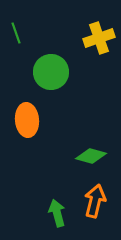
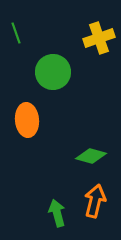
green circle: moved 2 px right
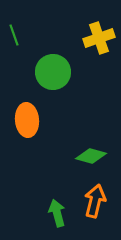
green line: moved 2 px left, 2 px down
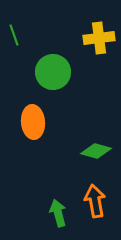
yellow cross: rotated 12 degrees clockwise
orange ellipse: moved 6 px right, 2 px down
green diamond: moved 5 px right, 5 px up
orange arrow: rotated 24 degrees counterclockwise
green arrow: moved 1 px right
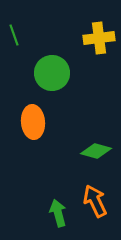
green circle: moved 1 px left, 1 px down
orange arrow: rotated 16 degrees counterclockwise
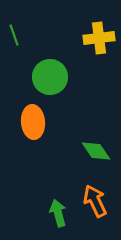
green circle: moved 2 px left, 4 px down
green diamond: rotated 40 degrees clockwise
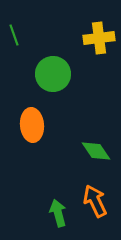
green circle: moved 3 px right, 3 px up
orange ellipse: moved 1 px left, 3 px down
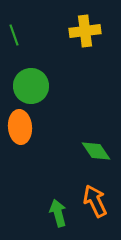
yellow cross: moved 14 px left, 7 px up
green circle: moved 22 px left, 12 px down
orange ellipse: moved 12 px left, 2 px down
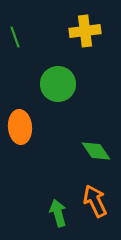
green line: moved 1 px right, 2 px down
green circle: moved 27 px right, 2 px up
